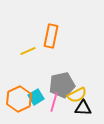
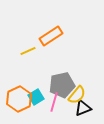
orange rectangle: rotated 45 degrees clockwise
yellow semicircle: rotated 24 degrees counterclockwise
black triangle: rotated 24 degrees counterclockwise
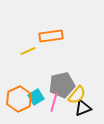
orange rectangle: rotated 25 degrees clockwise
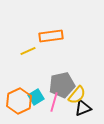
orange hexagon: moved 2 px down
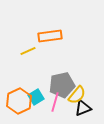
orange rectangle: moved 1 px left
pink line: moved 1 px right
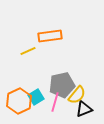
black triangle: moved 1 px right, 1 px down
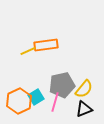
orange rectangle: moved 4 px left, 9 px down
yellow semicircle: moved 7 px right, 6 px up
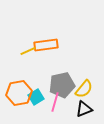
orange hexagon: moved 8 px up; rotated 15 degrees clockwise
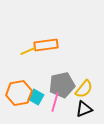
cyan square: rotated 28 degrees counterclockwise
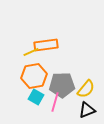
yellow line: moved 3 px right, 1 px down
gray pentagon: rotated 10 degrees clockwise
yellow semicircle: moved 2 px right
orange hexagon: moved 15 px right, 17 px up
black triangle: moved 3 px right, 1 px down
